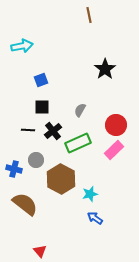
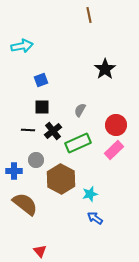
blue cross: moved 2 px down; rotated 14 degrees counterclockwise
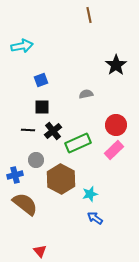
black star: moved 11 px right, 4 px up
gray semicircle: moved 6 px right, 16 px up; rotated 48 degrees clockwise
blue cross: moved 1 px right, 4 px down; rotated 14 degrees counterclockwise
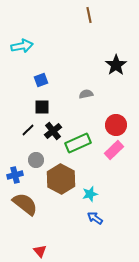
black line: rotated 48 degrees counterclockwise
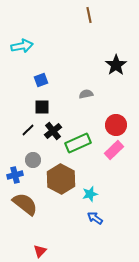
gray circle: moved 3 px left
red triangle: rotated 24 degrees clockwise
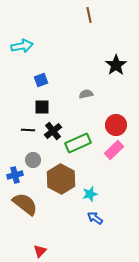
black line: rotated 48 degrees clockwise
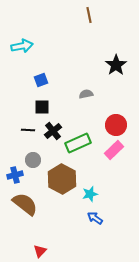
brown hexagon: moved 1 px right
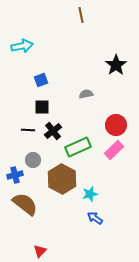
brown line: moved 8 px left
green rectangle: moved 4 px down
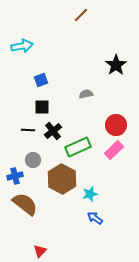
brown line: rotated 56 degrees clockwise
blue cross: moved 1 px down
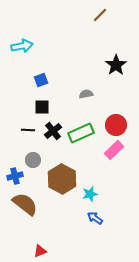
brown line: moved 19 px right
green rectangle: moved 3 px right, 14 px up
red triangle: rotated 24 degrees clockwise
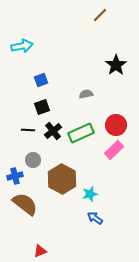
black square: rotated 21 degrees counterclockwise
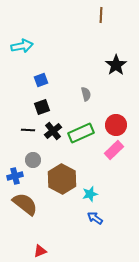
brown line: moved 1 px right; rotated 42 degrees counterclockwise
gray semicircle: rotated 88 degrees clockwise
